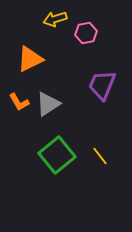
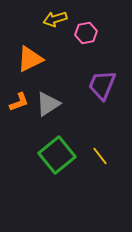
orange L-shape: rotated 80 degrees counterclockwise
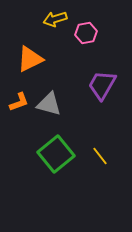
purple trapezoid: rotated 8 degrees clockwise
gray triangle: moved 1 px right; rotated 48 degrees clockwise
green square: moved 1 px left, 1 px up
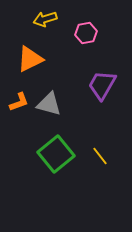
yellow arrow: moved 10 px left
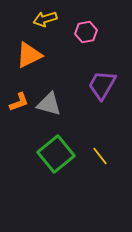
pink hexagon: moved 1 px up
orange triangle: moved 1 px left, 4 px up
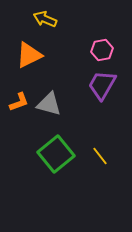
yellow arrow: rotated 40 degrees clockwise
pink hexagon: moved 16 px right, 18 px down
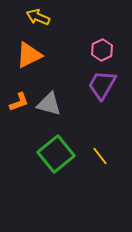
yellow arrow: moved 7 px left, 2 px up
pink hexagon: rotated 15 degrees counterclockwise
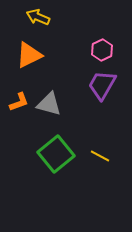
yellow line: rotated 24 degrees counterclockwise
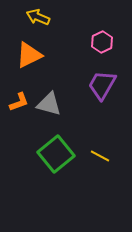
pink hexagon: moved 8 px up
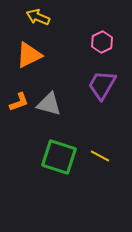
green square: moved 3 px right, 3 px down; rotated 33 degrees counterclockwise
